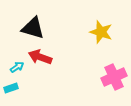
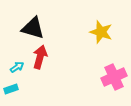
red arrow: rotated 85 degrees clockwise
cyan rectangle: moved 1 px down
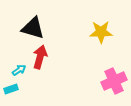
yellow star: rotated 20 degrees counterclockwise
cyan arrow: moved 2 px right, 3 px down
pink cross: moved 4 px down
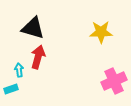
red arrow: moved 2 px left
cyan arrow: rotated 64 degrees counterclockwise
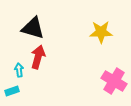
pink cross: rotated 35 degrees counterclockwise
cyan rectangle: moved 1 px right, 2 px down
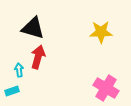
pink cross: moved 8 px left, 7 px down
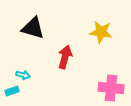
yellow star: rotated 10 degrees clockwise
red arrow: moved 27 px right
cyan arrow: moved 4 px right, 5 px down; rotated 112 degrees clockwise
pink cross: moved 5 px right; rotated 25 degrees counterclockwise
